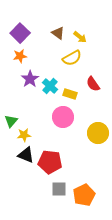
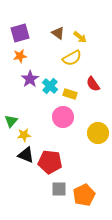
purple square: rotated 30 degrees clockwise
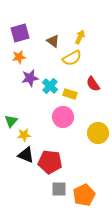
brown triangle: moved 5 px left, 8 px down
yellow arrow: rotated 104 degrees counterclockwise
orange star: moved 1 px left, 1 px down
purple star: moved 1 px up; rotated 24 degrees clockwise
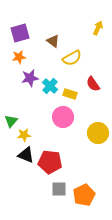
yellow arrow: moved 18 px right, 9 px up
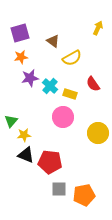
orange star: moved 2 px right
orange pentagon: rotated 15 degrees clockwise
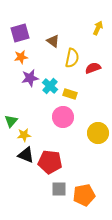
yellow semicircle: rotated 48 degrees counterclockwise
red semicircle: moved 16 px up; rotated 105 degrees clockwise
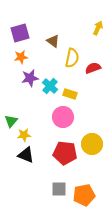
yellow circle: moved 6 px left, 11 px down
red pentagon: moved 15 px right, 9 px up
